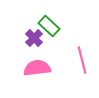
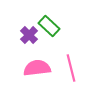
purple cross: moved 5 px left, 3 px up
pink line: moved 11 px left, 8 px down
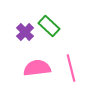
purple cross: moved 4 px left, 3 px up
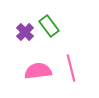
green rectangle: rotated 10 degrees clockwise
pink semicircle: moved 1 px right, 3 px down
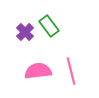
pink line: moved 3 px down
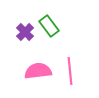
pink line: moved 1 px left; rotated 8 degrees clockwise
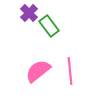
purple cross: moved 4 px right, 19 px up
pink semicircle: rotated 32 degrees counterclockwise
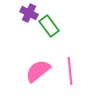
purple cross: rotated 18 degrees counterclockwise
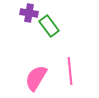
purple cross: rotated 18 degrees counterclockwise
pink semicircle: moved 2 px left, 7 px down; rotated 20 degrees counterclockwise
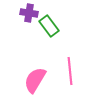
pink semicircle: moved 1 px left, 2 px down
